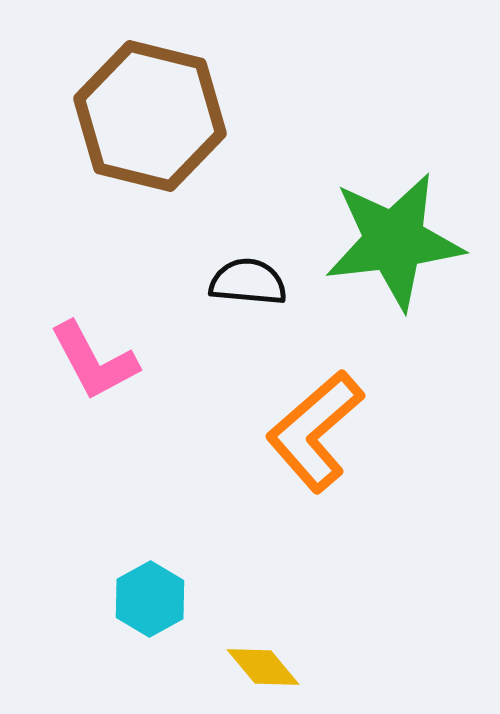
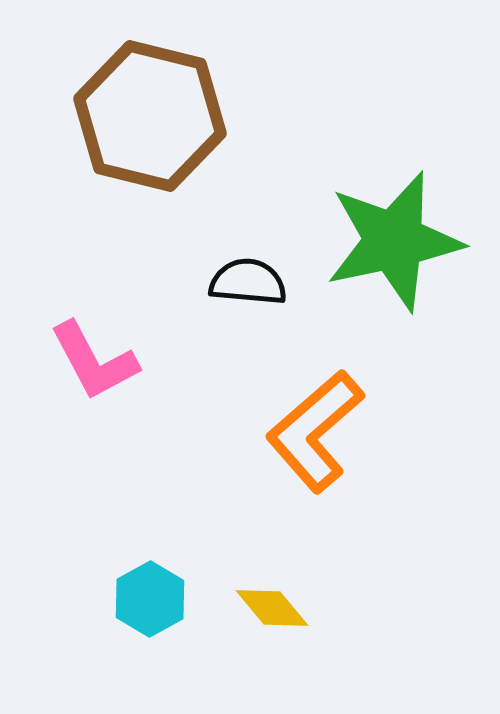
green star: rotated 5 degrees counterclockwise
yellow diamond: moved 9 px right, 59 px up
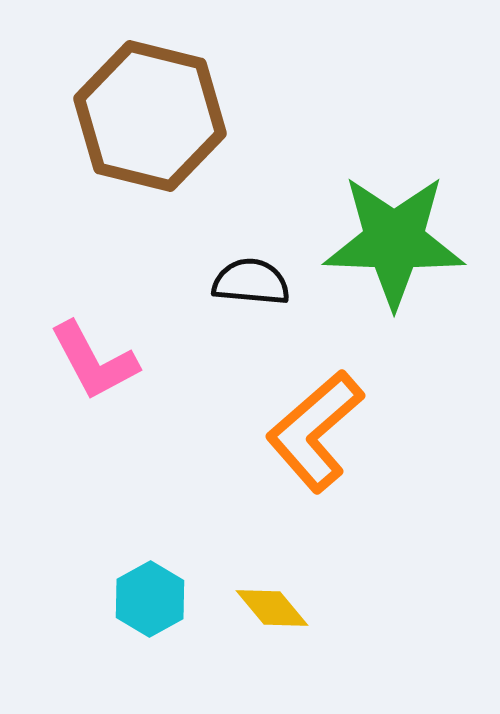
green star: rotated 14 degrees clockwise
black semicircle: moved 3 px right
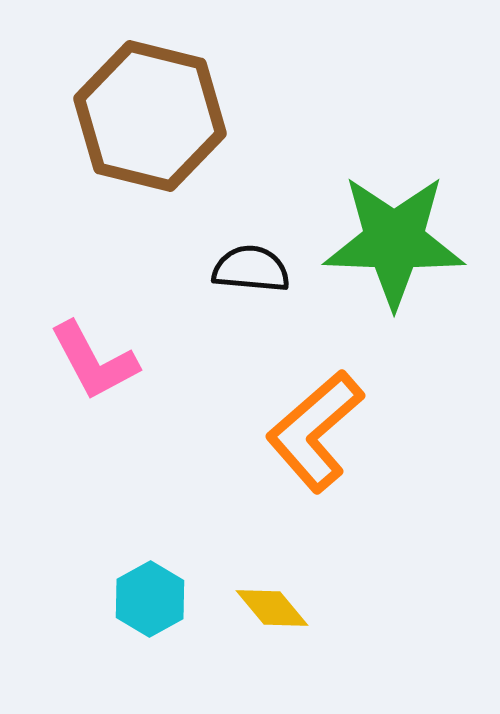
black semicircle: moved 13 px up
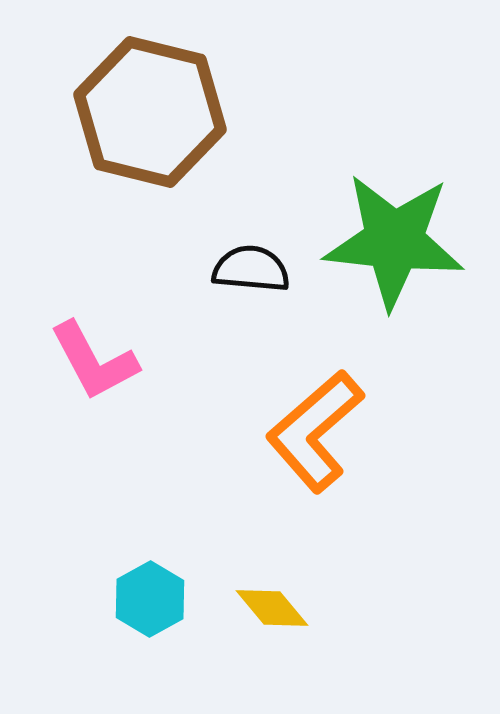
brown hexagon: moved 4 px up
green star: rotated 4 degrees clockwise
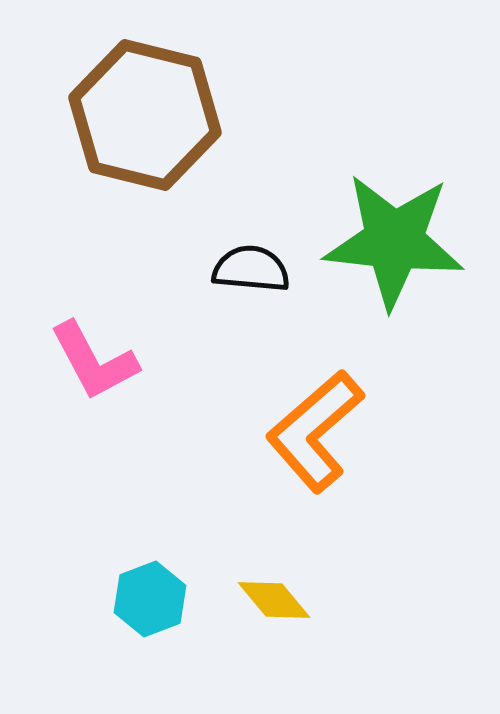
brown hexagon: moved 5 px left, 3 px down
cyan hexagon: rotated 8 degrees clockwise
yellow diamond: moved 2 px right, 8 px up
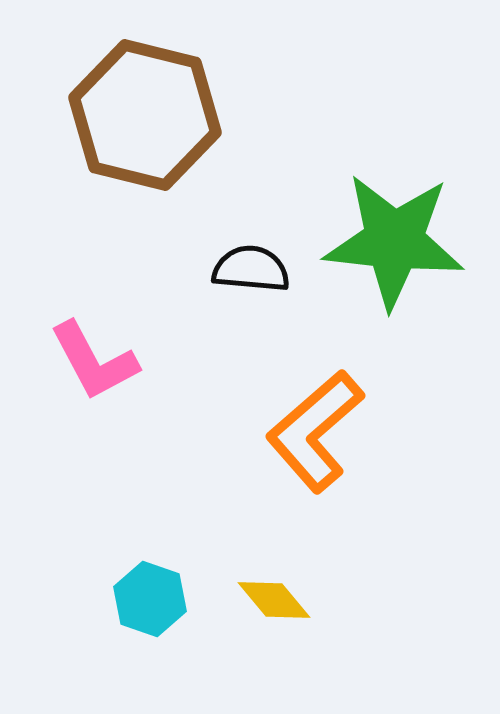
cyan hexagon: rotated 20 degrees counterclockwise
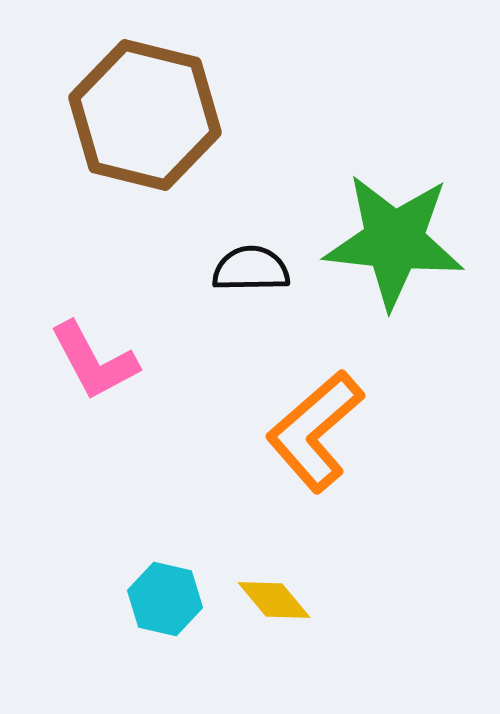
black semicircle: rotated 6 degrees counterclockwise
cyan hexagon: moved 15 px right; rotated 6 degrees counterclockwise
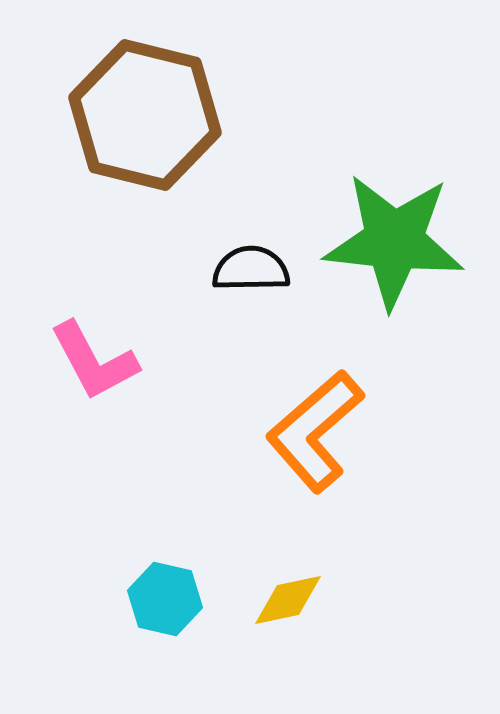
yellow diamond: moved 14 px right; rotated 62 degrees counterclockwise
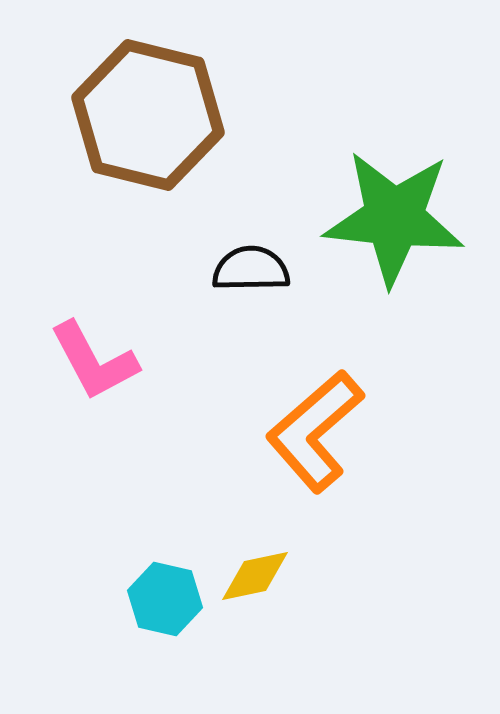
brown hexagon: moved 3 px right
green star: moved 23 px up
yellow diamond: moved 33 px left, 24 px up
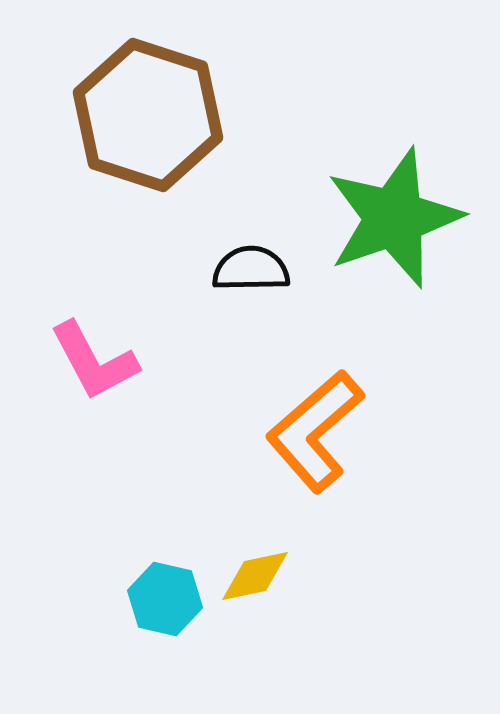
brown hexagon: rotated 4 degrees clockwise
green star: rotated 25 degrees counterclockwise
